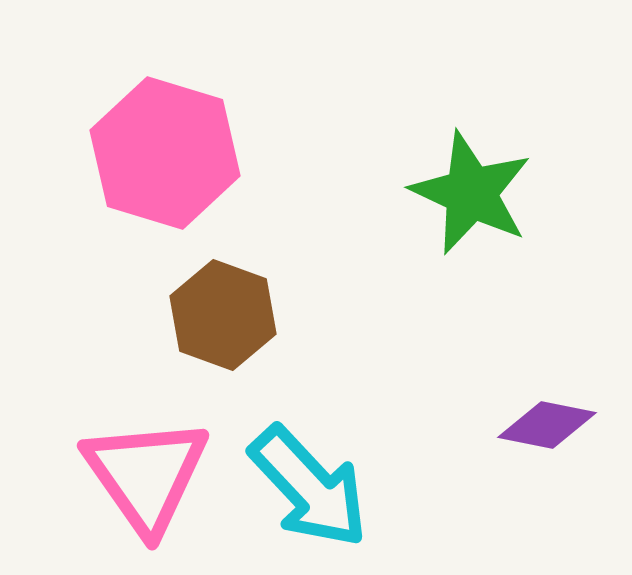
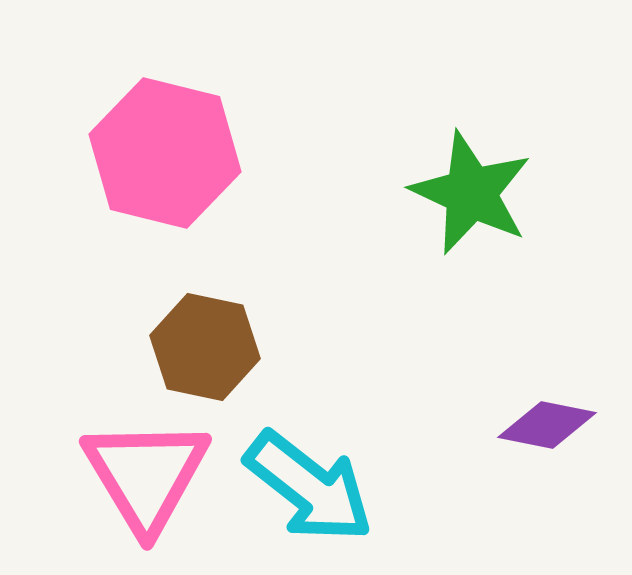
pink hexagon: rotated 3 degrees counterclockwise
brown hexagon: moved 18 px left, 32 px down; rotated 8 degrees counterclockwise
pink triangle: rotated 4 degrees clockwise
cyan arrow: rotated 9 degrees counterclockwise
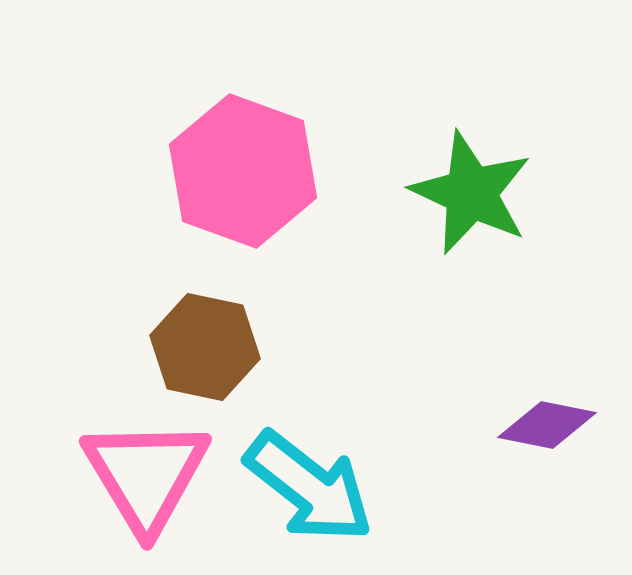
pink hexagon: moved 78 px right, 18 px down; rotated 6 degrees clockwise
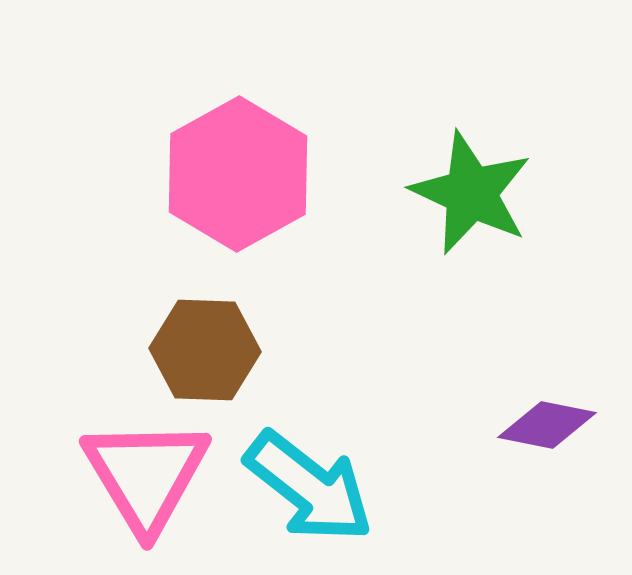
pink hexagon: moved 5 px left, 3 px down; rotated 11 degrees clockwise
brown hexagon: moved 3 px down; rotated 10 degrees counterclockwise
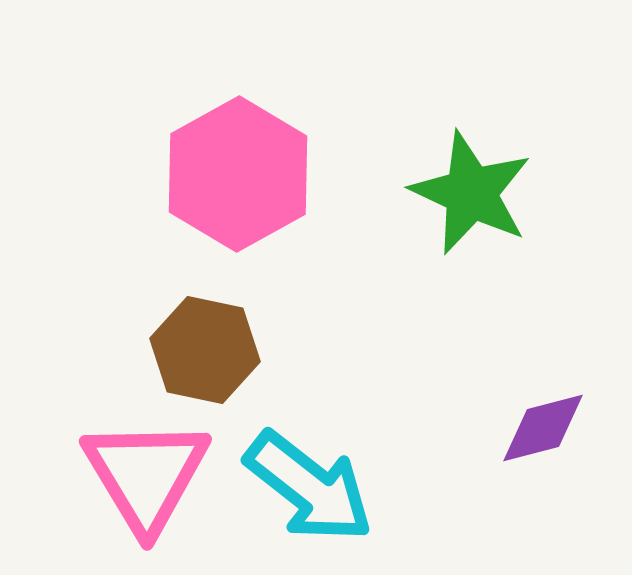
brown hexagon: rotated 10 degrees clockwise
purple diamond: moved 4 px left, 3 px down; rotated 26 degrees counterclockwise
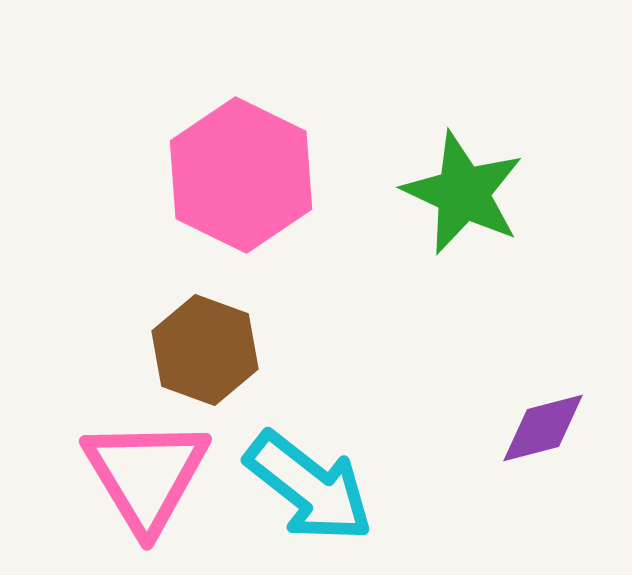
pink hexagon: moved 3 px right, 1 px down; rotated 5 degrees counterclockwise
green star: moved 8 px left
brown hexagon: rotated 8 degrees clockwise
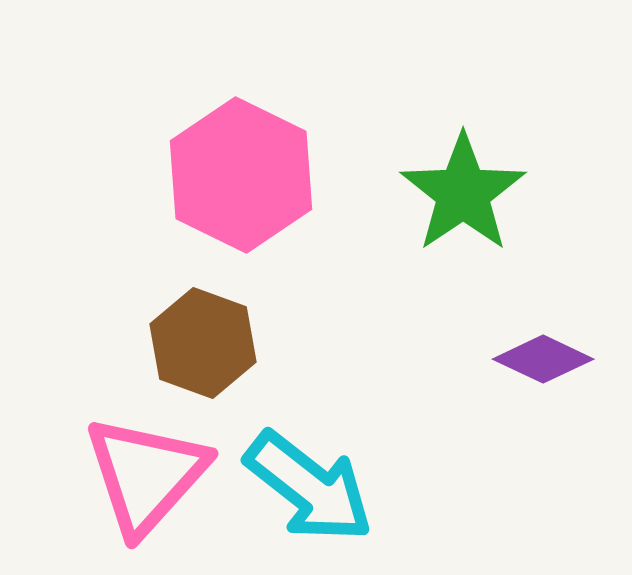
green star: rotated 13 degrees clockwise
brown hexagon: moved 2 px left, 7 px up
purple diamond: moved 69 px up; rotated 40 degrees clockwise
pink triangle: rotated 13 degrees clockwise
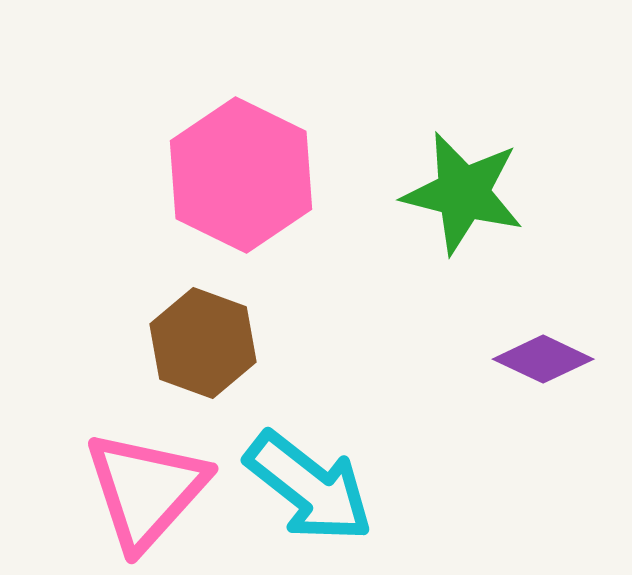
green star: rotated 24 degrees counterclockwise
pink triangle: moved 15 px down
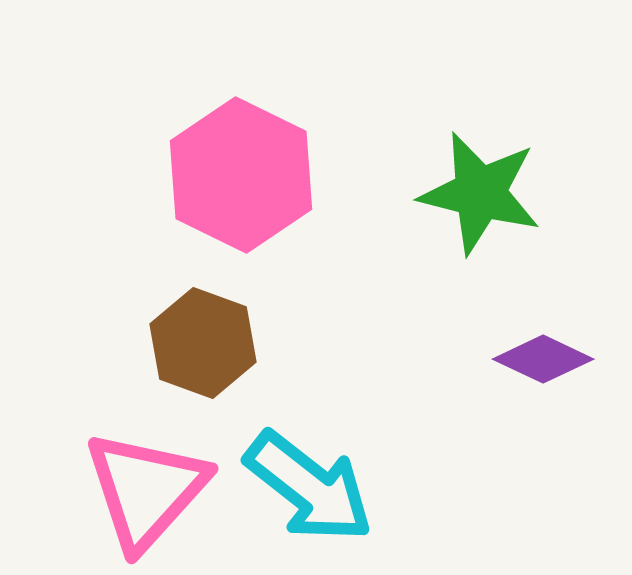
green star: moved 17 px right
